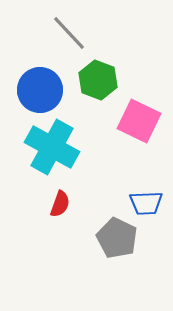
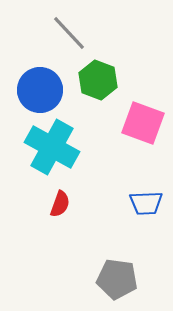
pink square: moved 4 px right, 2 px down; rotated 6 degrees counterclockwise
gray pentagon: moved 41 px down; rotated 18 degrees counterclockwise
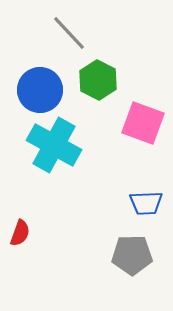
green hexagon: rotated 6 degrees clockwise
cyan cross: moved 2 px right, 2 px up
red semicircle: moved 40 px left, 29 px down
gray pentagon: moved 15 px right, 24 px up; rotated 9 degrees counterclockwise
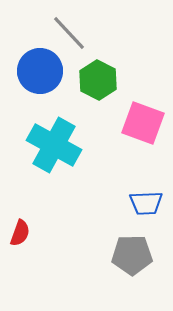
blue circle: moved 19 px up
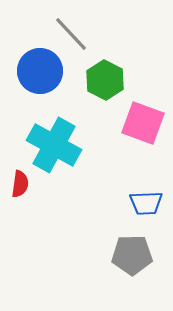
gray line: moved 2 px right, 1 px down
green hexagon: moved 7 px right
red semicircle: moved 49 px up; rotated 12 degrees counterclockwise
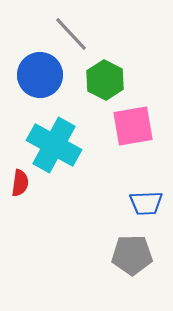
blue circle: moved 4 px down
pink square: moved 10 px left, 3 px down; rotated 30 degrees counterclockwise
red semicircle: moved 1 px up
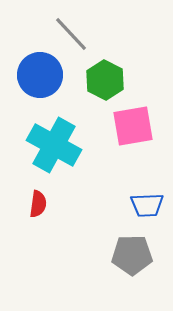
red semicircle: moved 18 px right, 21 px down
blue trapezoid: moved 1 px right, 2 px down
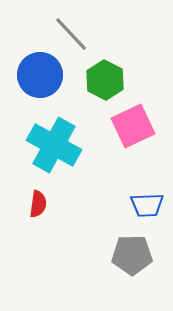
pink square: rotated 15 degrees counterclockwise
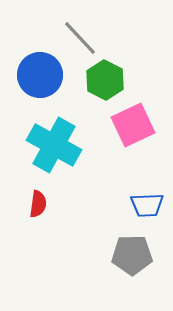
gray line: moved 9 px right, 4 px down
pink square: moved 1 px up
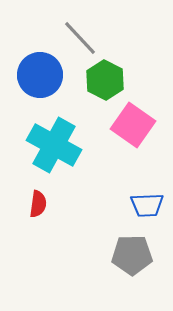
pink square: rotated 30 degrees counterclockwise
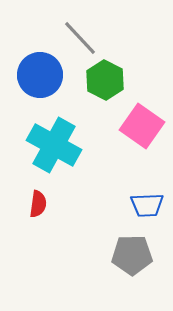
pink square: moved 9 px right, 1 px down
